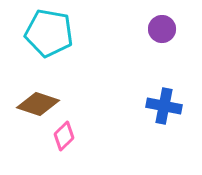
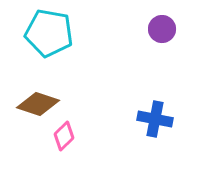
blue cross: moved 9 px left, 13 px down
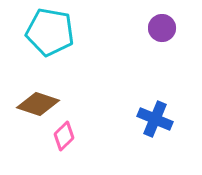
purple circle: moved 1 px up
cyan pentagon: moved 1 px right, 1 px up
blue cross: rotated 12 degrees clockwise
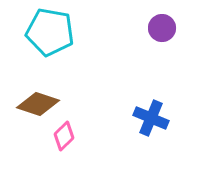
blue cross: moved 4 px left, 1 px up
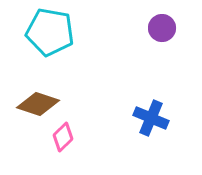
pink diamond: moved 1 px left, 1 px down
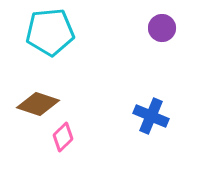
cyan pentagon: rotated 15 degrees counterclockwise
blue cross: moved 2 px up
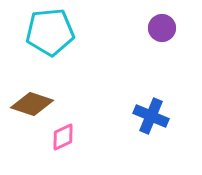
brown diamond: moved 6 px left
pink diamond: rotated 20 degrees clockwise
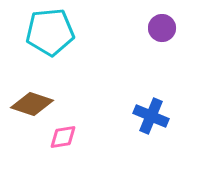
pink diamond: rotated 16 degrees clockwise
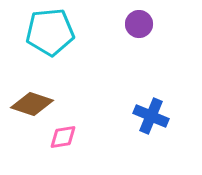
purple circle: moved 23 px left, 4 px up
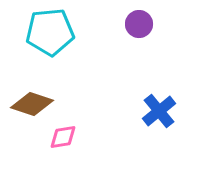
blue cross: moved 8 px right, 5 px up; rotated 28 degrees clockwise
